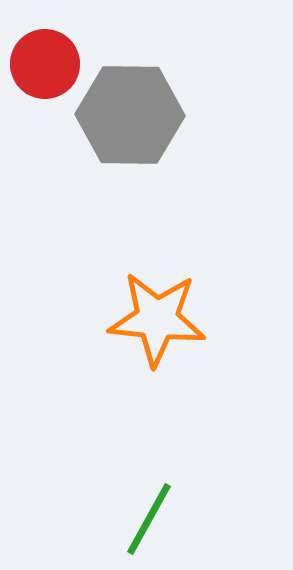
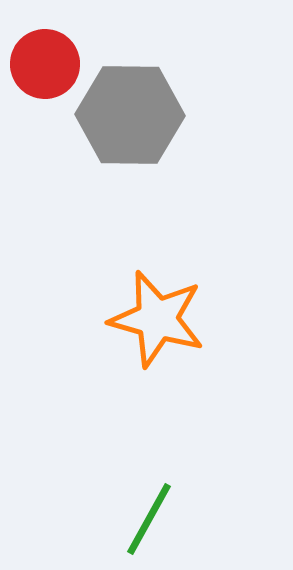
orange star: rotated 10 degrees clockwise
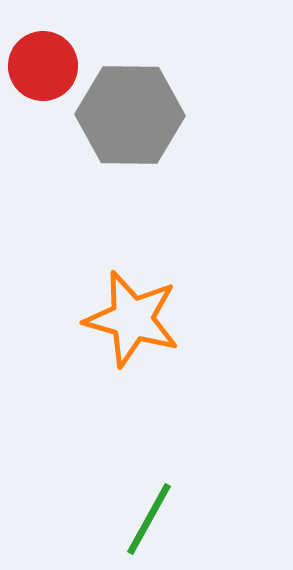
red circle: moved 2 px left, 2 px down
orange star: moved 25 px left
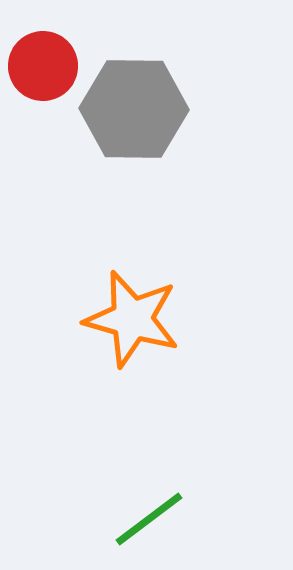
gray hexagon: moved 4 px right, 6 px up
green line: rotated 24 degrees clockwise
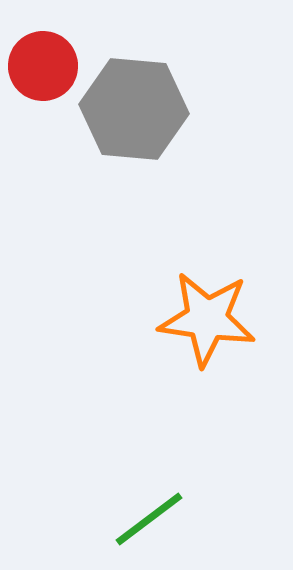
gray hexagon: rotated 4 degrees clockwise
orange star: moved 75 px right; rotated 8 degrees counterclockwise
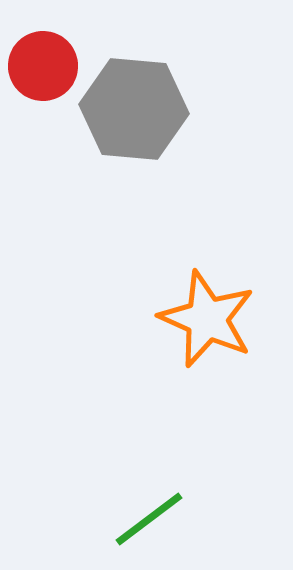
orange star: rotated 16 degrees clockwise
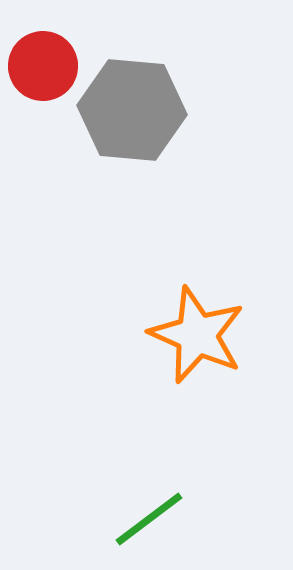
gray hexagon: moved 2 px left, 1 px down
orange star: moved 10 px left, 16 px down
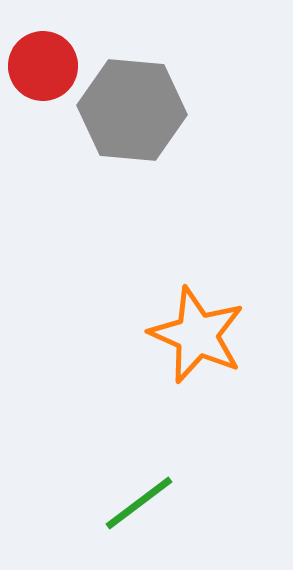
green line: moved 10 px left, 16 px up
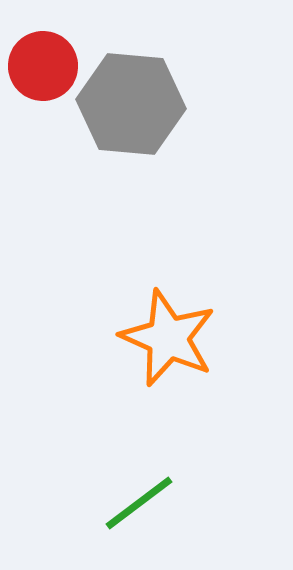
gray hexagon: moved 1 px left, 6 px up
orange star: moved 29 px left, 3 px down
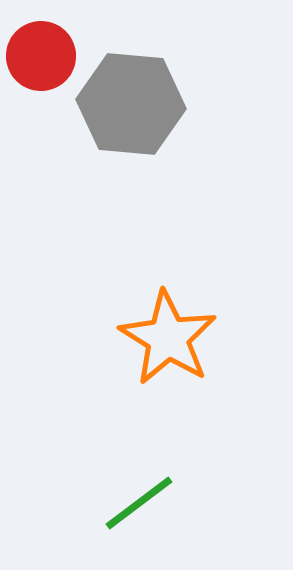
red circle: moved 2 px left, 10 px up
orange star: rotated 8 degrees clockwise
